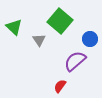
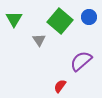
green triangle: moved 8 px up; rotated 18 degrees clockwise
blue circle: moved 1 px left, 22 px up
purple semicircle: moved 6 px right
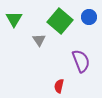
purple semicircle: rotated 110 degrees clockwise
red semicircle: moved 1 px left; rotated 24 degrees counterclockwise
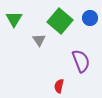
blue circle: moved 1 px right, 1 px down
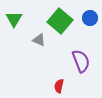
gray triangle: rotated 32 degrees counterclockwise
